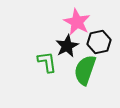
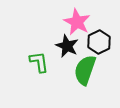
black hexagon: rotated 15 degrees counterclockwise
black star: rotated 20 degrees counterclockwise
green L-shape: moved 8 px left
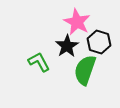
black hexagon: rotated 15 degrees counterclockwise
black star: rotated 15 degrees clockwise
green L-shape: rotated 20 degrees counterclockwise
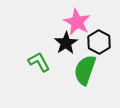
black hexagon: rotated 10 degrees clockwise
black star: moved 1 px left, 3 px up
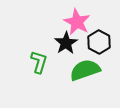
green L-shape: rotated 45 degrees clockwise
green semicircle: rotated 52 degrees clockwise
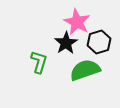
black hexagon: rotated 15 degrees clockwise
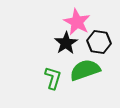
black hexagon: rotated 25 degrees clockwise
green L-shape: moved 14 px right, 16 px down
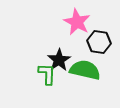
black star: moved 7 px left, 17 px down
green semicircle: rotated 32 degrees clockwise
green L-shape: moved 6 px left, 4 px up; rotated 15 degrees counterclockwise
